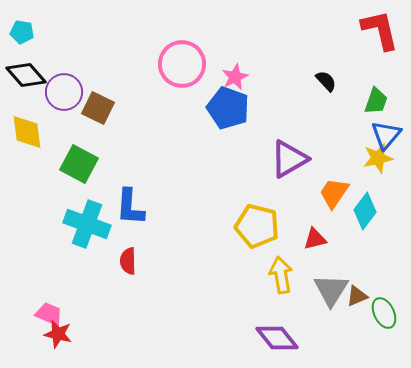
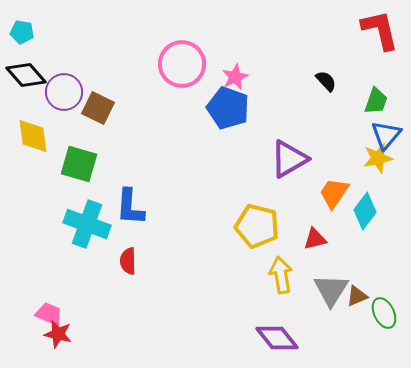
yellow diamond: moved 6 px right, 4 px down
green square: rotated 12 degrees counterclockwise
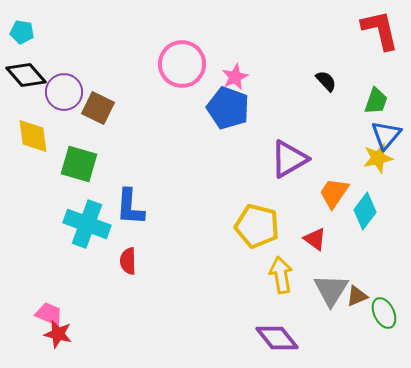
red triangle: rotated 50 degrees clockwise
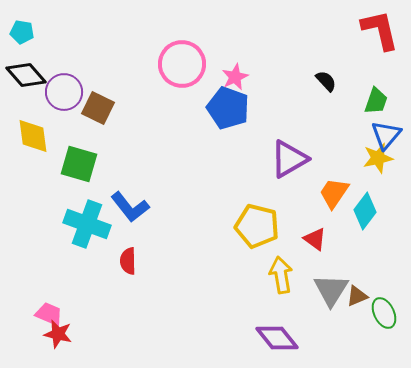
blue L-shape: rotated 42 degrees counterclockwise
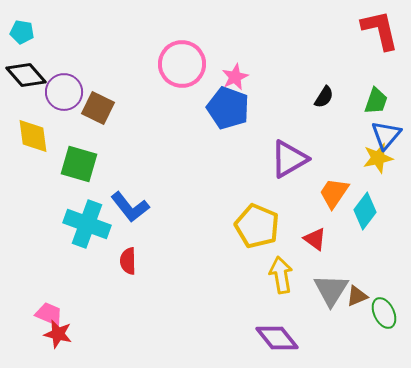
black semicircle: moved 2 px left, 16 px down; rotated 75 degrees clockwise
yellow pentagon: rotated 9 degrees clockwise
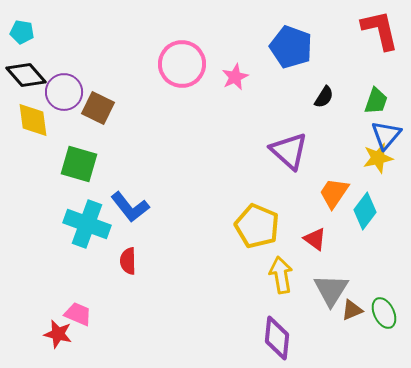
blue pentagon: moved 63 px right, 61 px up
yellow diamond: moved 16 px up
purple triangle: moved 8 px up; rotated 48 degrees counterclockwise
brown triangle: moved 5 px left, 14 px down
pink trapezoid: moved 29 px right
purple diamond: rotated 45 degrees clockwise
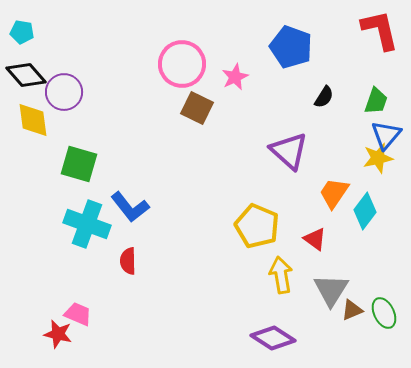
brown square: moved 99 px right
purple diamond: moved 4 px left; rotated 63 degrees counterclockwise
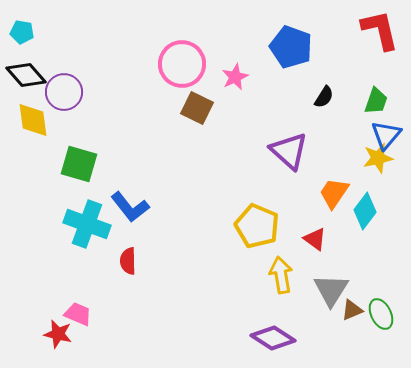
green ellipse: moved 3 px left, 1 px down
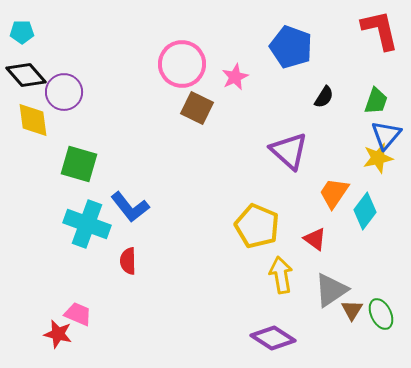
cyan pentagon: rotated 10 degrees counterclockwise
gray triangle: rotated 24 degrees clockwise
brown triangle: rotated 35 degrees counterclockwise
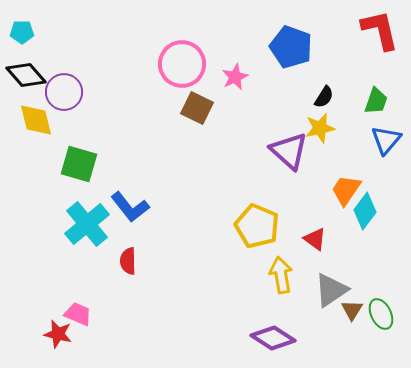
yellow diamond: moved 3 px right; rotated 6 degrees counterclockwise
blue triangle: moved 5 px down
yellow star: moved 58 px left, 30 px up
orange trapezoid: moved 12 px right, 3 px up
cyan cross: rotated 30 degrees clockwise
